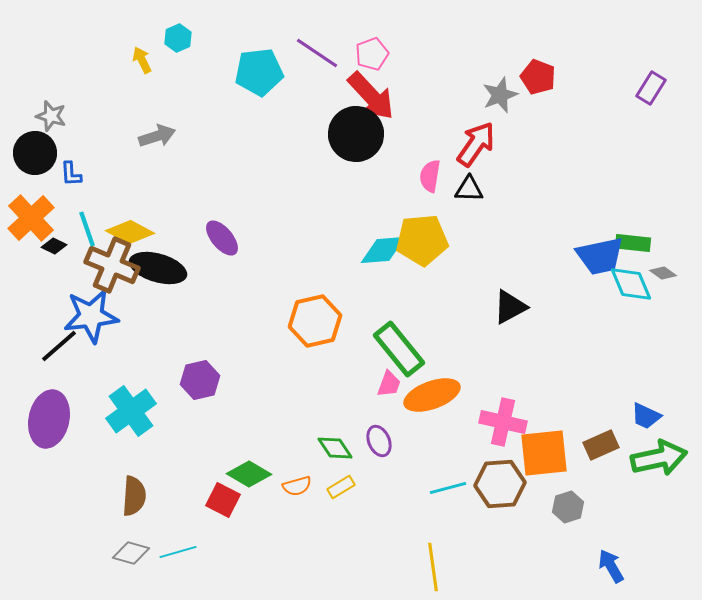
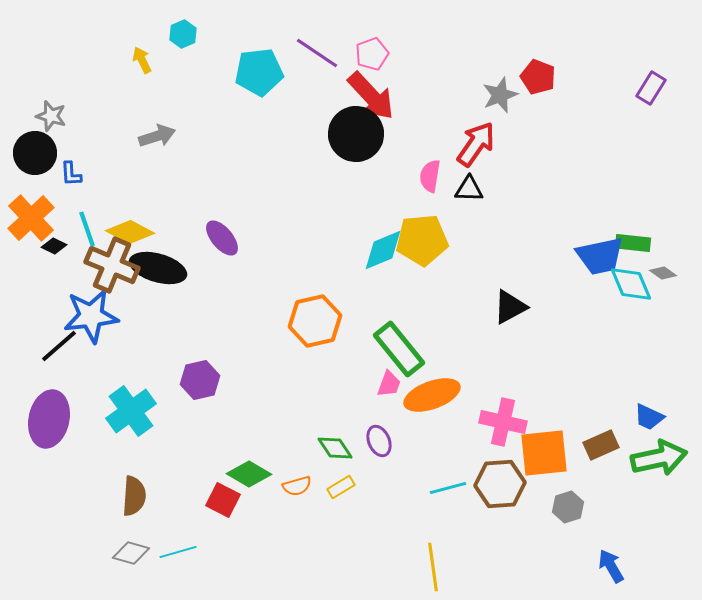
cyan hexagon at (178, 38): moved 5 px right, 4 px up
cyan diamond at (383, 250): rotated 18 degrees counterclockwise
blue trapezoid at (646, 416): moved 3 px right, 1 px down
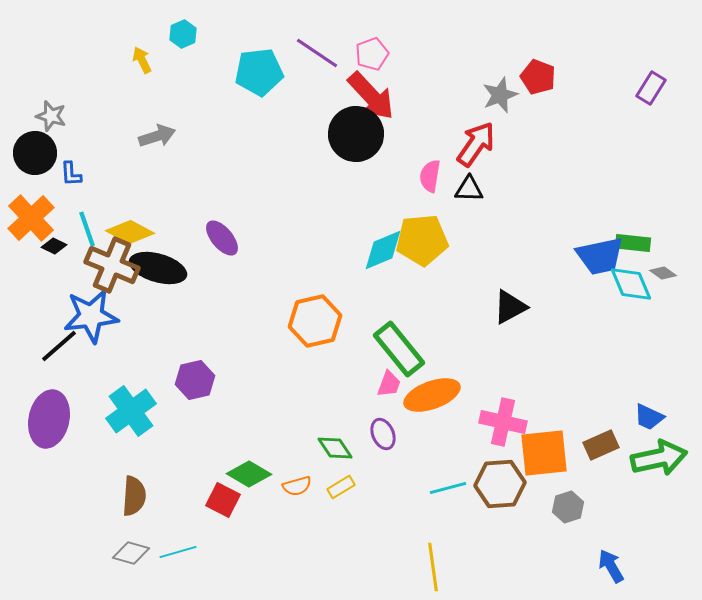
purple hexagon at (200, 380): moved 5 px left
purple ellipse at (379, 441): moved 4 px right, 7 px up
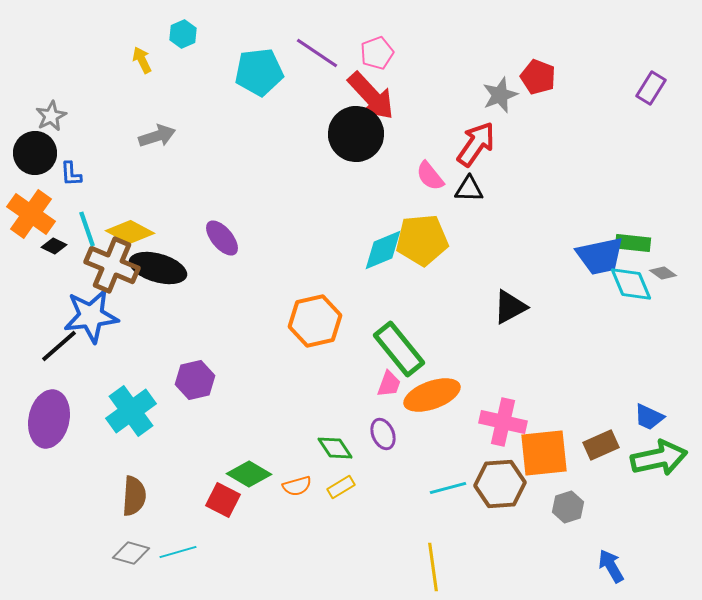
pink pentagon at (372, 54): moved 5 px right, 1 px up
gray star at (51, 116): rotated 28 degrees clockwise
pink semicircle at (430, 176): rotated 48 degrees counterclockwise
orange cross at (31, 218): moved 4 px up; rotated 12 degrees counterclockwise
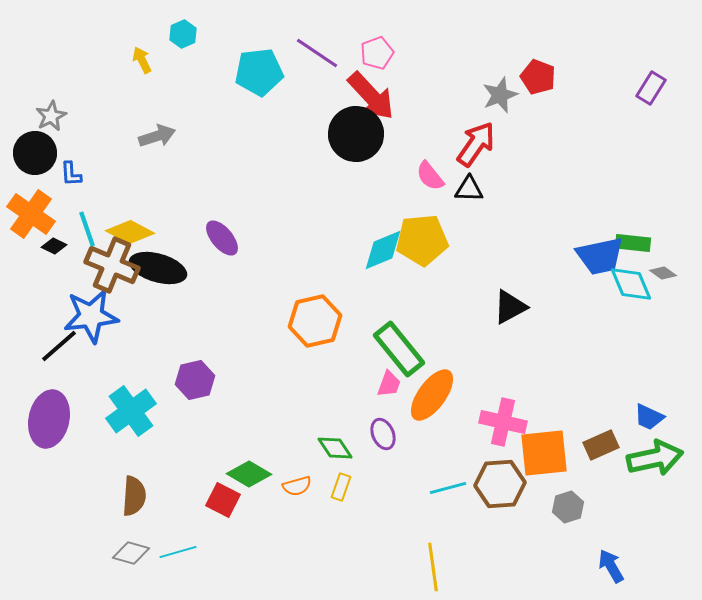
orange ellipse at (432, 395): rotated 34 degrees counterclockwise
green arrow at (659, 458): moved 4 px left
yellow rectangle at (341, 487): rotated 40 degrees counterclockwise
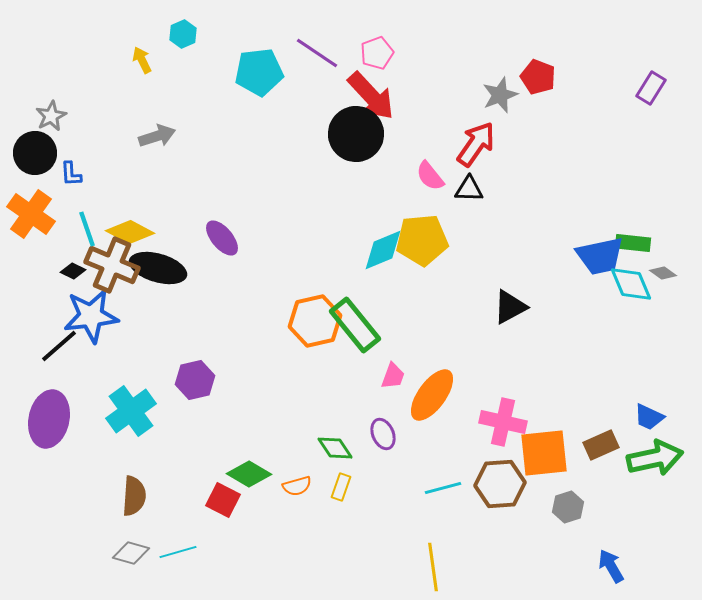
black diamond at (54, 246): moved 19 px right, 25 px down
green rectangle at (399, 349): moved 44 px left, 24 px up
pink trapezoid at (389, 384): moved 4 px right, 8 px up
cyan line at (448, 488): moved 5 px left
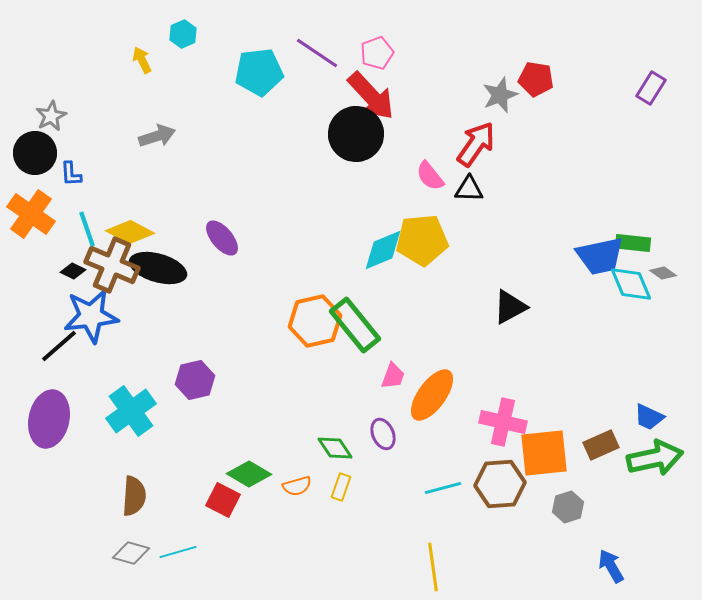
red pentagon at (538, 77): moved 2 px left, 2 px down; rotated 12 degrees counterclockwise
